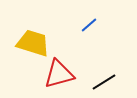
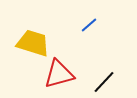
black line: rotated 15 degrees counterclockwise
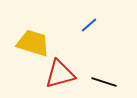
red triangle: moved 1 px right
black line: rotated 65 degrees clockwise
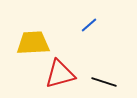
yellow trapezoid: rotated 20 degrees counterclockwise
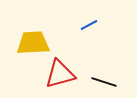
blue line: rotated 12 degrees clockwise
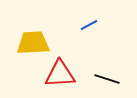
red triangle: rotated 12 degrees clockwise
black line: moved 3 px right, 3 px up
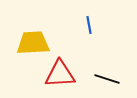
blue line: rotated 72 degrees counterclockwise
